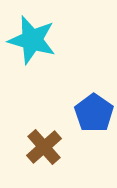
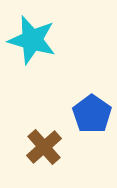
blue pentagon: moved 2 px left, 1 px down
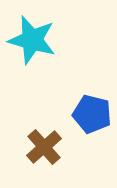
blue pentagon: rotated 21 degrees counterclockwise
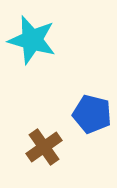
brown cross: rotated 6 degrees clockwise
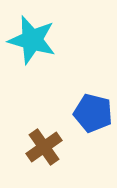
blue pentagon: moved 1 px right, 1 px up
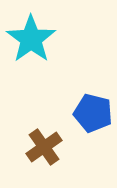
cyan star: moved 1 px left, 1 px up; rotated 21 degrees clockwise
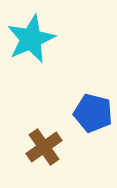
cyan star: rotated 12 degrees clockwise
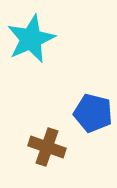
brown cross: moved 3 px right; rotated 36 degrees counterclockwise
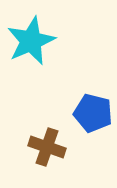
cyan star: moved 2 px down
